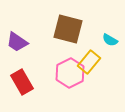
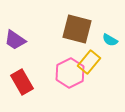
brown square: moved 9 px right
purple trapezoid: moved 2 px left, 2 px up
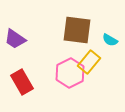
brown square: moved 1 px down; rotated 8 degrees counterclockwise
purple trapezoid: moved 1 px up
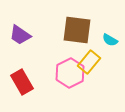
purple trapezoid: moved 5 px right, 4 px up
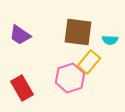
brown square: moved 1 px right, 2 px down
cyan semicircle: rotated 28 degrees counterclockwise
pink hexagon: moved 5 px down; rotated 8 degrees clockwise
red rectangle: moved 6 px down
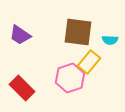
red rectangle: rotated 15 degrees counterclockwise
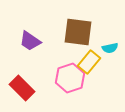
purple trapezoid: moved 10 px right, 6 px down
cyan semicircle: moved 8 px down; rotated 14 degrees counterclockwise
